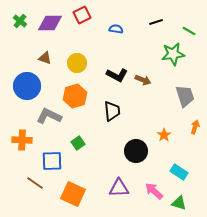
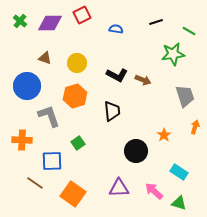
gray L-shape: rotated 45 degrees clockwise
orange square: rotated 10 degrees clockwise
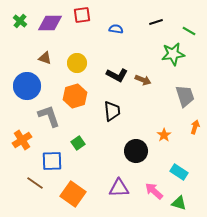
red square: rotated 18 degrees clockwise
orange cross: rotated 36 degrees counterclockwise
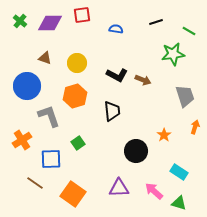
blue square: moved 1 px left, 2 px up
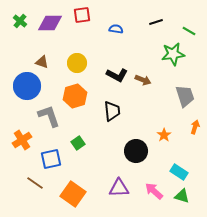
brown triangle: moved 3 px left, 4 px down
blue square: rotated 10 degrees counterclockwise
green triangle: moved 3 px right, 7 px up
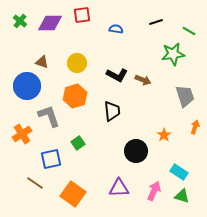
orange cross: moved 6 px up
pink arrow: rotated 72 degrees clockwise
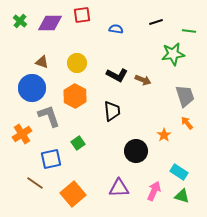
green line: rotated 24 degrees counterclockwise
blue circle: moved 5 px right, 2 px down
orange hexagon: rotated 15 degrees counterclockwise
orange arrow: moved 8 px left, 4 px up; rotated 56 degrees counterclockwise
orange square: rotated 15 degrees clockwise
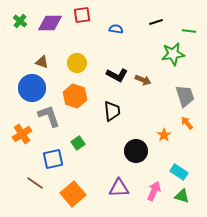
orange hexagon: rotated 10 degrees counterclockwise
blue square: moved 2 px right
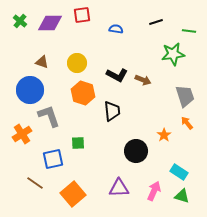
blue circle: moved 2 px left, 2 px down
orange hexagon: moved 8 px right, 3 px up
green square: rotated 32 degrees clockwise
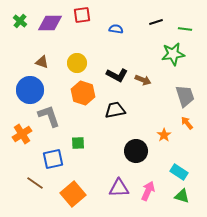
green line: moved 4 px left, 2 px up
black trapezoid: moved 3 px right, 1 px up; rotated 95 degrees counterclockwise
pink arrow: moved 6 px left
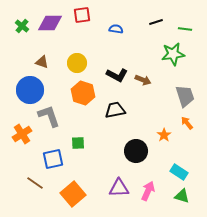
green cross: moved 2 px right, 5 px down
